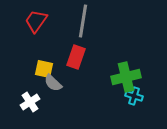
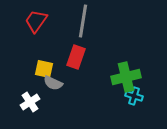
gray semicircle: rotated 18 degrees counterclockwise
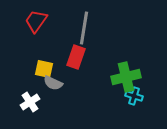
gray line: moved 1 px right, 7 px down
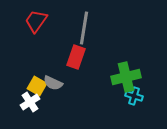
yellow square: moved 7 px left, 17 px down; rotated 18 degrees clockwise
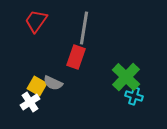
green cross: rotated 32 degrees counterclockwise
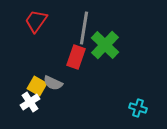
green cross: moved 21 px left, 32 px up
cyan cross: moved 4 px right, 12 px down
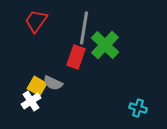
white cross: moved 1 px right, 1 px up
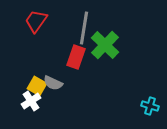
cyan cross: moved 12 px right, 2 px up
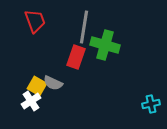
red trapezoid: moved 1 px left; rotated 125 degrees clockwise
gray line: moved 1 px up
green cross: rotated 28 degrees counterclockwise
cyan cross: moved 1 px right, 2 px up; rotated 30 degrees counterclockwise
